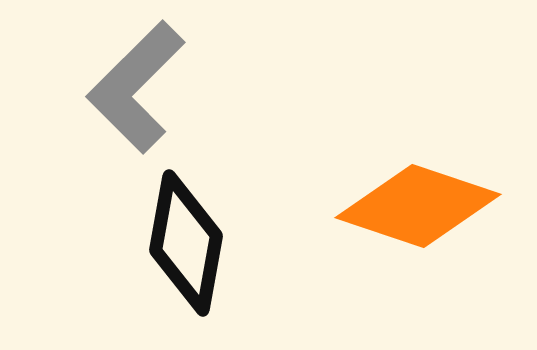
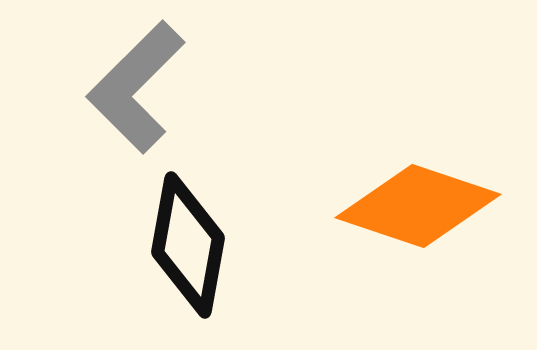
black diamond: moved 2 px right, 2 px down
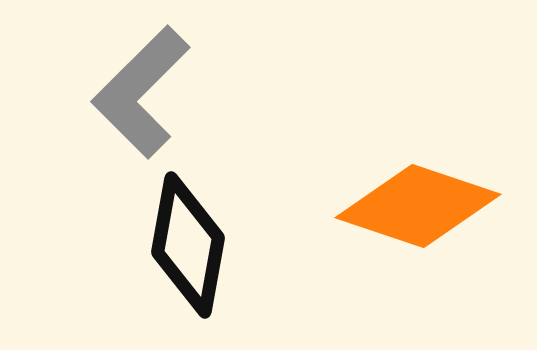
gray L-shape: moved 5 px right, 5 px down
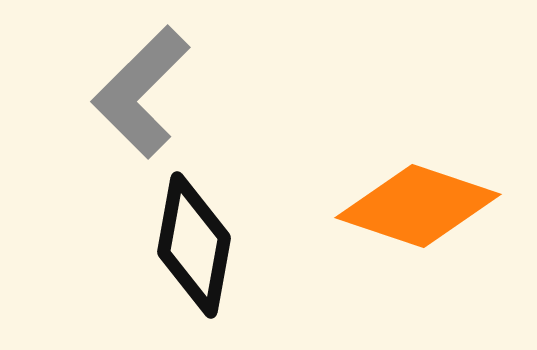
black diamond: moved 6 px right
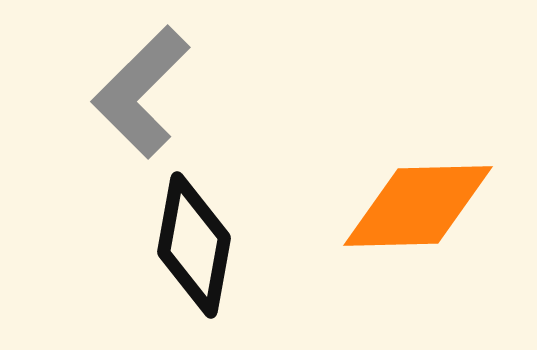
orange diamond: rotated 20 degrees counterclockwise
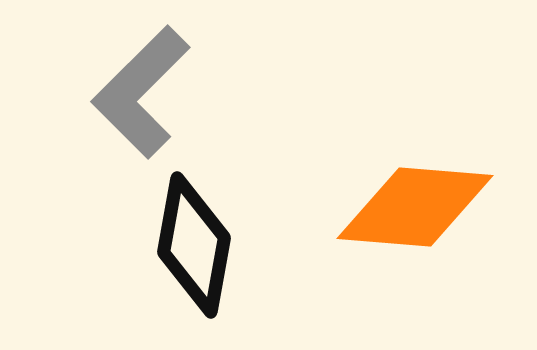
orange diamond: moved 3 px left, 1 px down; rotated 6 degrees clockwise
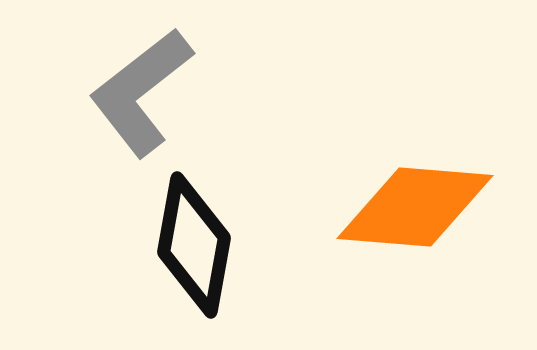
gray L-shape: rotated 7 degrees clockwise
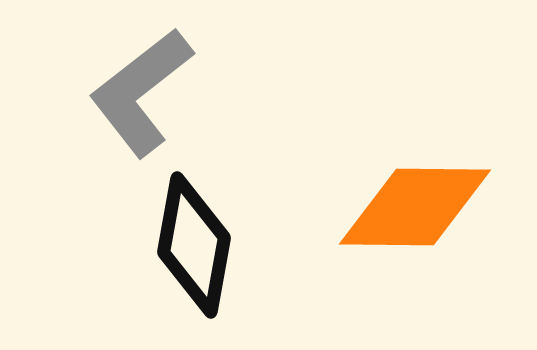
orange diamond: rotated 4 degrees counterclockwise
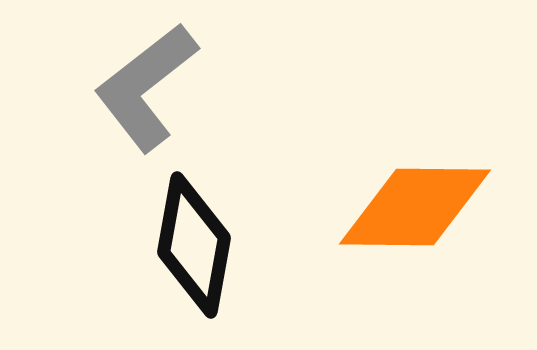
gray L-shape: moved 5 px right, 5 px up
